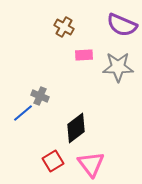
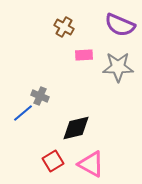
purple semicircle: moved 2 px left
black diamond: rotated 24 degrees clockwise
pink triangle: rotated 24 degrees counterclockwise
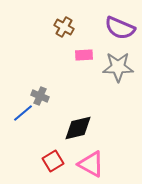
purple semicircle: moved 3 px down
black diamond: moved 2 px right
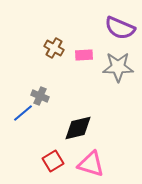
brown cross: moved 10 px left, 21 px down
pink triangle: rotated 12 degrees counterclockwise
